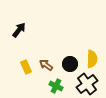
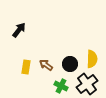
yellow rectangle: rotated 32 degrees clockwise
green cross: moved 5 px right
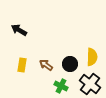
black arrow: rotated 98 degrees counterclockwise
yellow semicircle: moved 2 px up
yellow rectangle: moved 4 px left, 2 px up
black cross: moved 3 px right; rotated 15 degrees counterclockwise
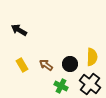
yellow rectangle: rotated 40 degrees counterclockwise
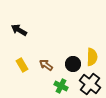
black circle: moved 3 px right
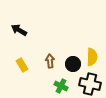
brown arrow: moved 4 px right, 4 px up; rotated 48 degrees clockwise
black cross: rotated 25 degrees counterclockwise
